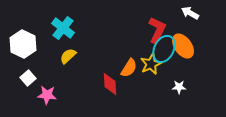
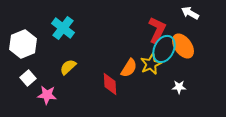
white hexagon: rotated 12 degrees clockwise
yellow semicircle: moved 11 px down
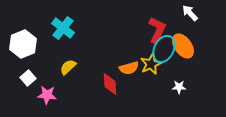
white arrow: rotated 18 degrees clockwise
orange semicircle: rotated 42 degrees clockwise
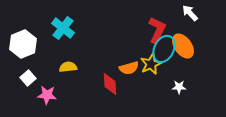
yellow semicircle: rotated 36 degrees clockwise
